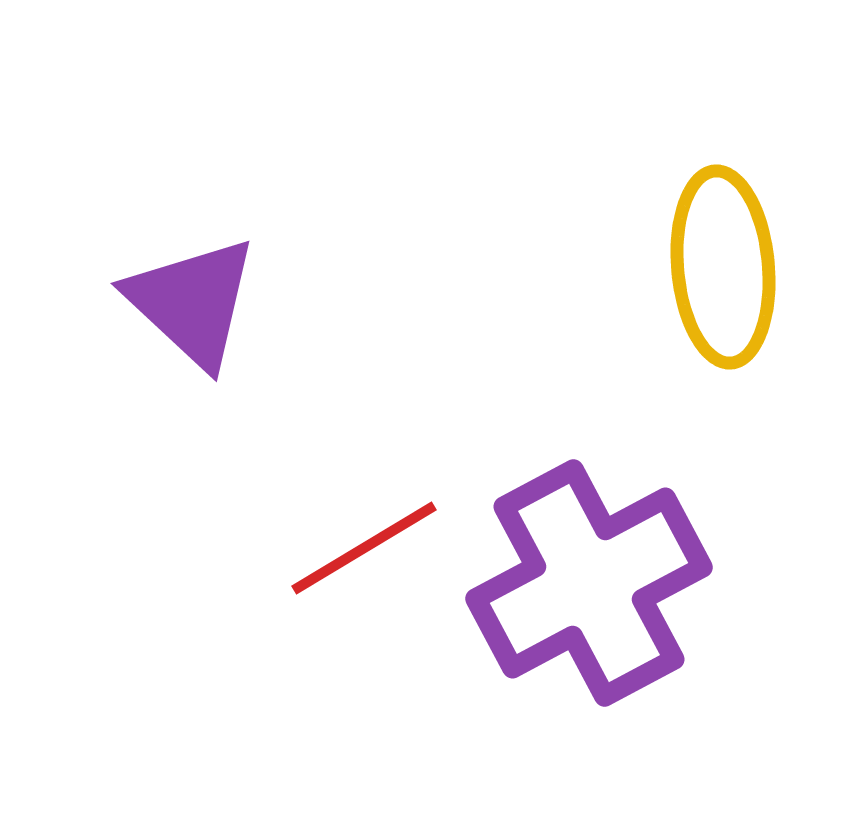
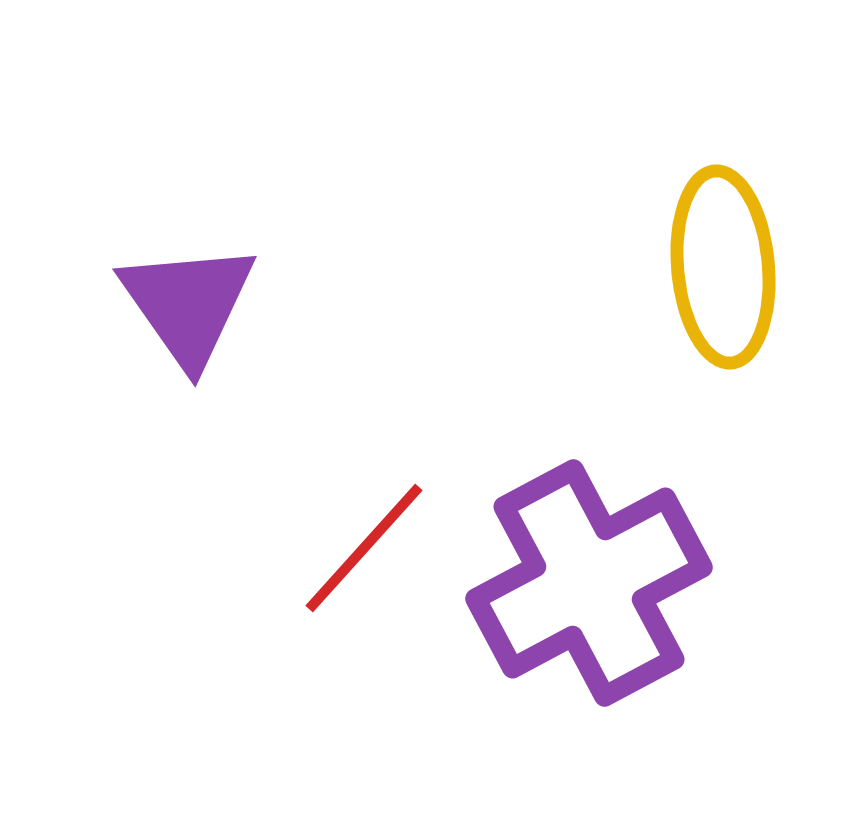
purple triangle: moved 4 px left, 2 px down; rotated 12 degrees clockwise
red line: rotated 17 degrees counterclockwise
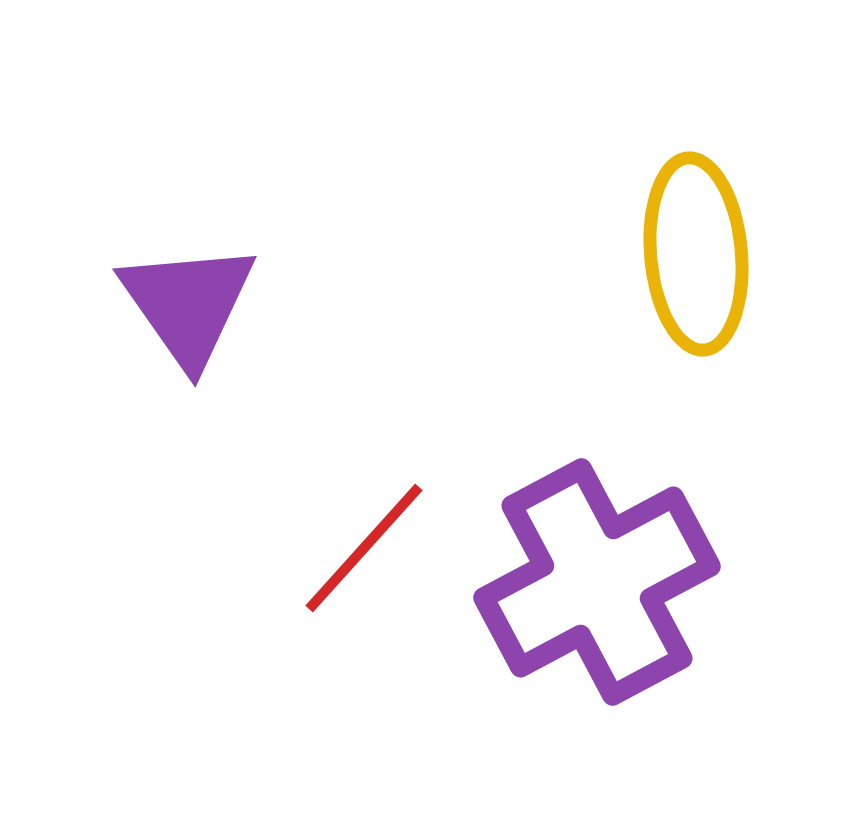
yellow ellipse: moved 27 px left, 13 px up
purple cross: moved 8 px right, 1 px up
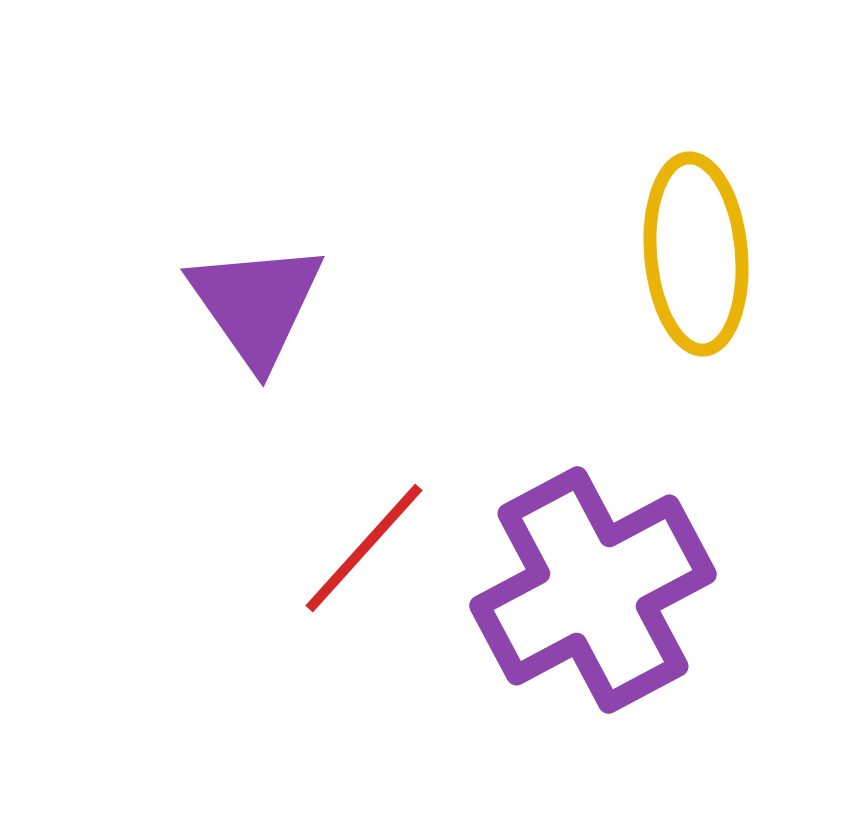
purple triangle: moved 68 px right
purple cross: moved 4 px left, 8 px down
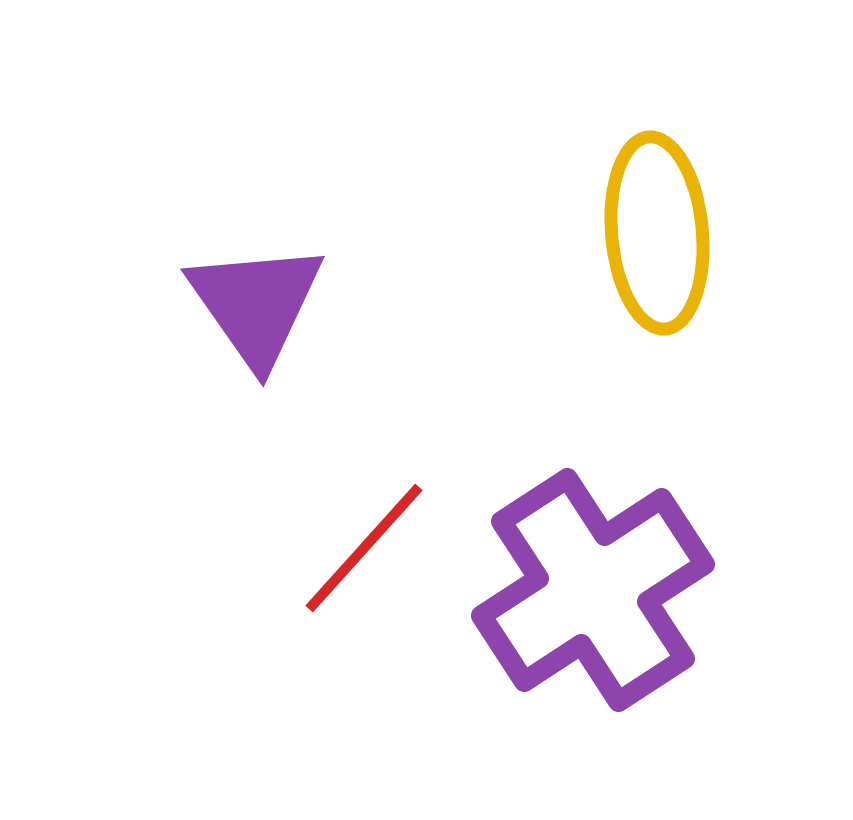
yellow ellipse: moved 39 px left, 21 px up
purple cross: rotated 5 degrees counterclockwise
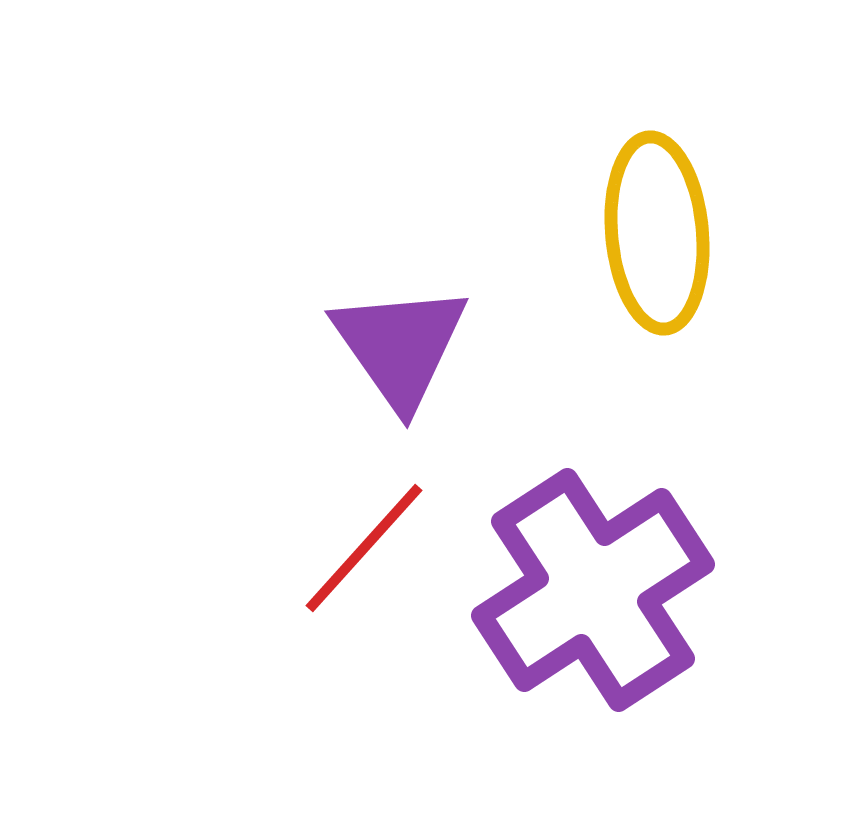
purple triangle: moved 144 px right, 42 px down
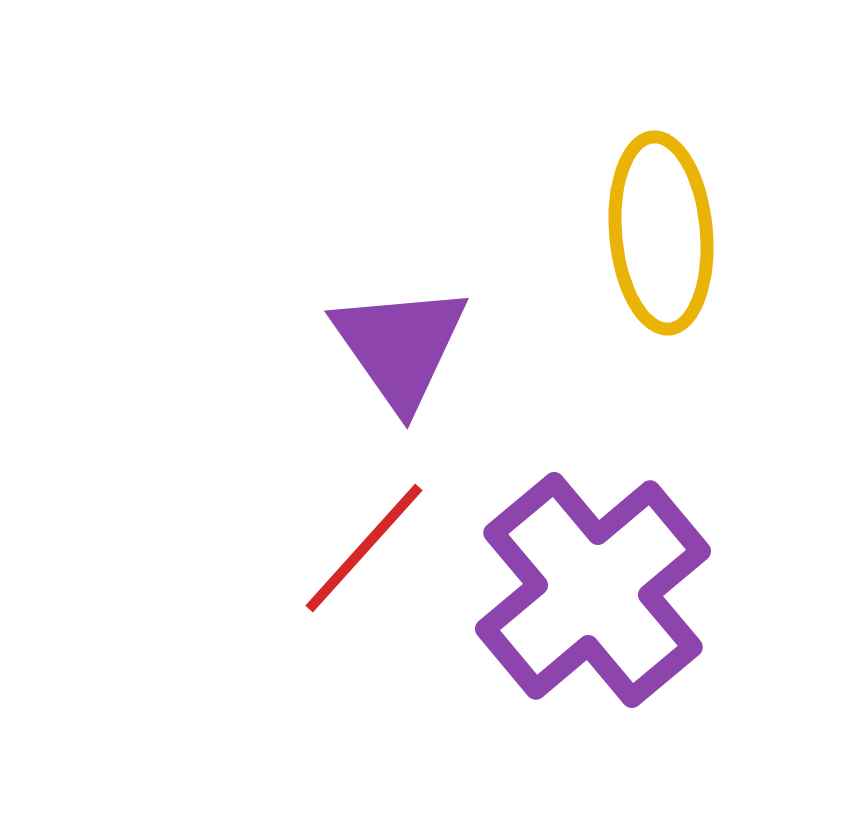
yellow ellipse: moved 4 px right
purple cross: rotated 7 degrees counterclockwise
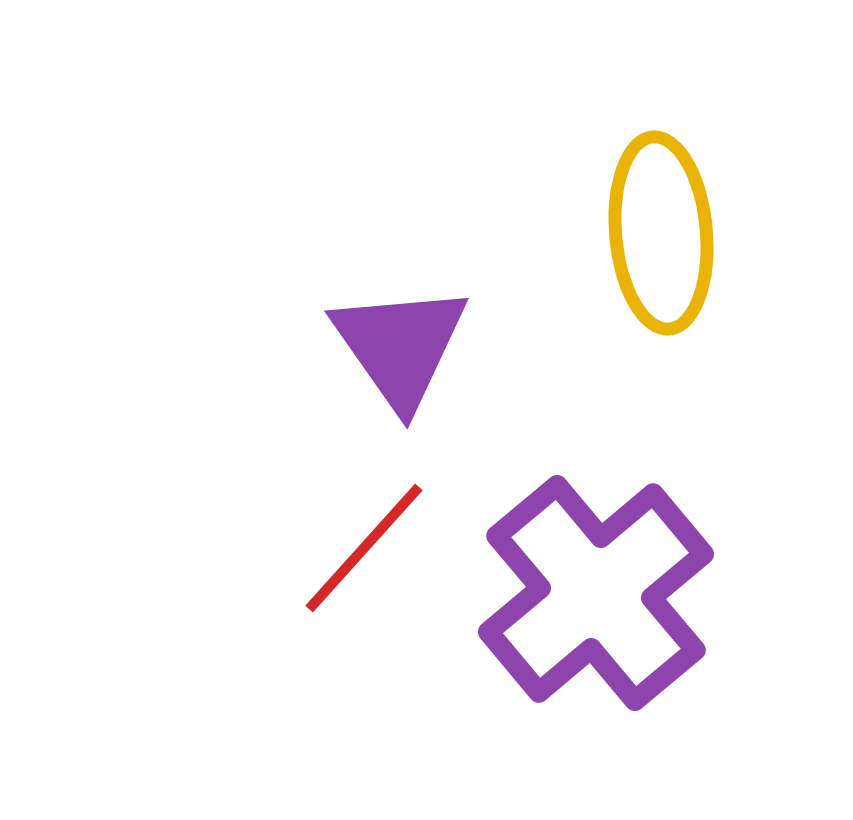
purple cross: moved 3 px right, 3 px down
